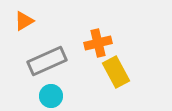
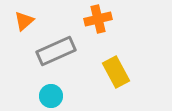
orange triangle: rotated 10 degrees counterclockwise
orange cross: moved 24 px up
gray rectangle: moved 9 px right, 10 px up
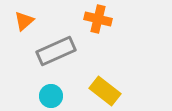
orange cross: rotated 28 degrees clockwise
yellow rectangle: moved 11 px left, 19 px down; rotated 24 degrees counterclockwise
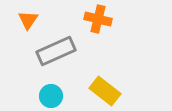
orange triangle: moved 4 px right, 1 px up; rotated 15 degrees counterclockwise
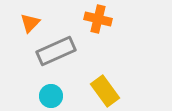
orange triangle: moved 2 px right, 3 px down; rotated 10 degrees clockwise
yellow rectangle: rotated 16 degrees clockwise
